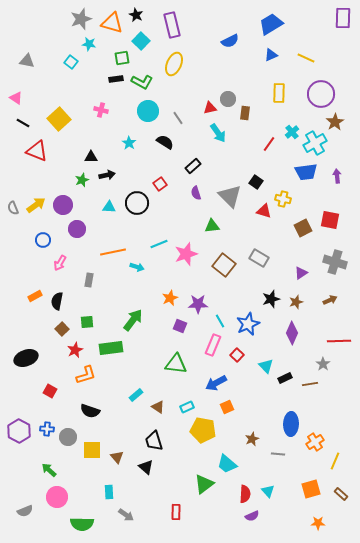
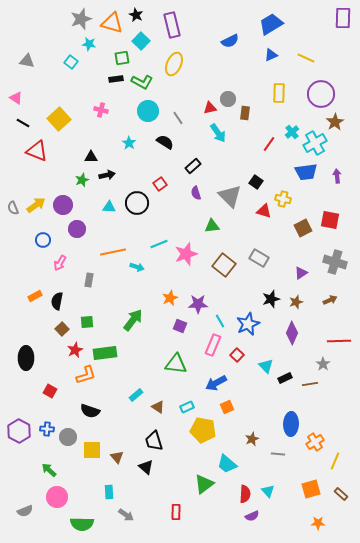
green rectangle at (111, 348): moved 6 px left, 5 px down
black ellipse at (26, 358): rotated 70 degrees counterclockwise
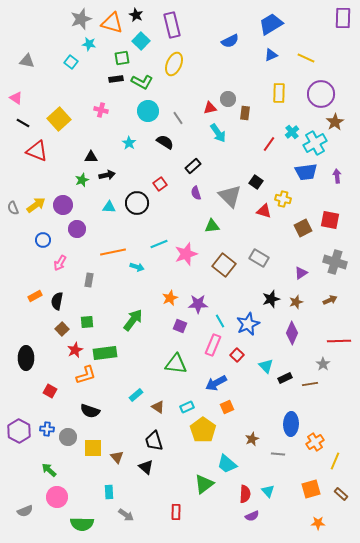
yellow pentagon at (203, 430): rotated 25 degrees clockwise
yellow square at (92, 450): moved 1 px right, 2 px up
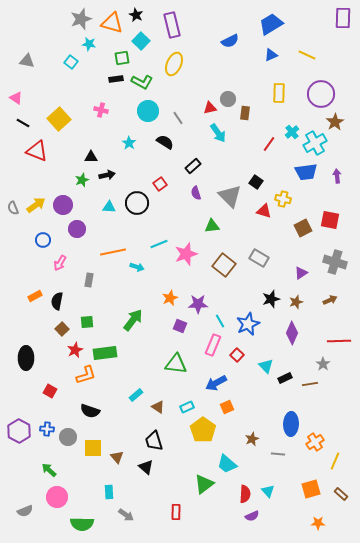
yellow line at (306, 58): moved 1 px right, 3 px up
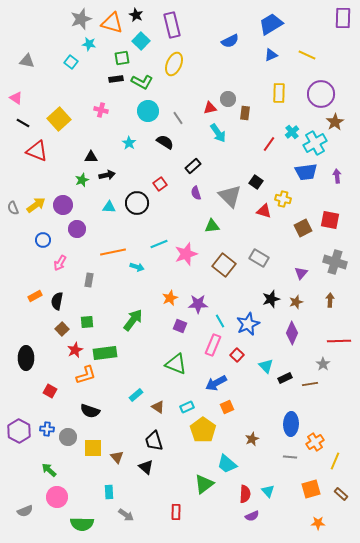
purple triangle at (301, 273): rotated 16 degrees counterclockwise
brown arrow at (330, 300): rotated 64 degrees counterclockwise
green triangle at (176, 364): rotated 15 degrees clockwise
gray line at (278, 454): moved 12 px right, 3 px down
